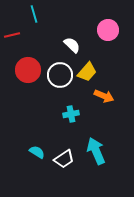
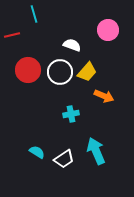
white semicircle: rotated 24 degrees counterclockwise
white circle: moved 3 px up
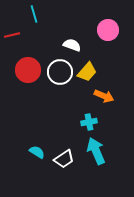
cyan cross: moved 18 px right, 8 px down
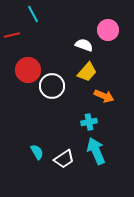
cyan line: moved 1 px left; rotated 12 degrees counterclockwise
white semicircle: moved 12 px right
white circle: moved 8 px left, 14 px down
cyan semicircle: rotated 28 degrees clockwise
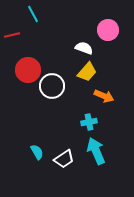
white semicircle: moved 3 px down
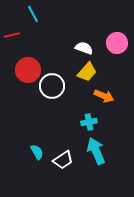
pink circle: moved 9 px right, 13 px down
white trapezoid: moved 1 px left, 1 px down
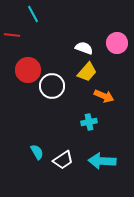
red line: rotated 21 degrees clockwise
cyan arrow: moved 6 px right, 10 px down; rotated 64 degrees counterclockwise
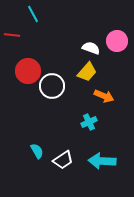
pink circle: moved 2 px up
white semicircle: moved 7 px right
red circle: moved 1 px down
cyan cross: rotated 14 degrees counterclockwise
cyan semicircle: moved 1 px up
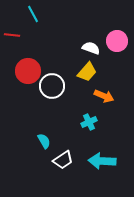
cyan semicircle: moved 7 px right, 10 px up
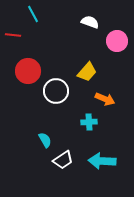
red line: moved 1 px right
white semicircle: moved 1 px left, 26 px up
white circle: moved 4 px right, 5 px down
orange arrow: moved 1 px right, 3 px down
cyan cross: rotated 21 degrees clockwise
cyan semicircle: moved 1 px right, 1 px up
